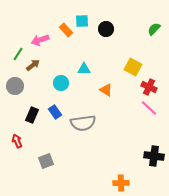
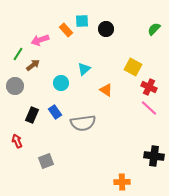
cyan triangle: rotated 40 degrees counterclockwise
orange cross: moved 1 px right, 1 px up
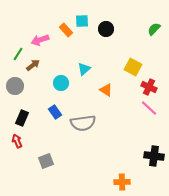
black rectangle: moved 10 px left, 3 px down
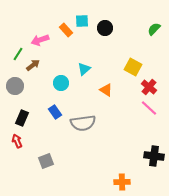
black circle: moved 1 px left, 1 px up
red cross: rotated 14 degrees clockwise
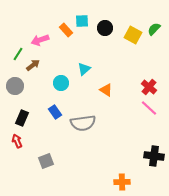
yellow square: moved 32 px up
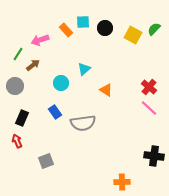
cyan square: moved 1 px right, 1 px down
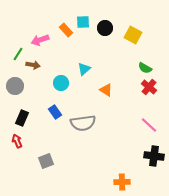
green semicircle: moved 9 px left, 39 px down; rotated 104 degrees counterclockwise
brown arrow: rotated 48 degrees clockwise
pink line: moved 17 px down
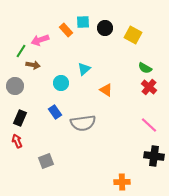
green line: moved 3 px right, 3 px up
black rectangle: moved 2 px left
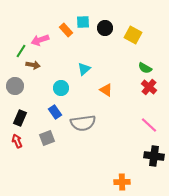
cyan circle: moved 5 px down
gray square: moved 1 px right, 23 px up
